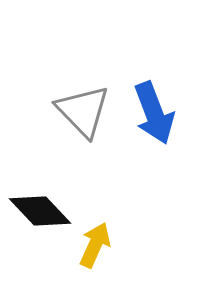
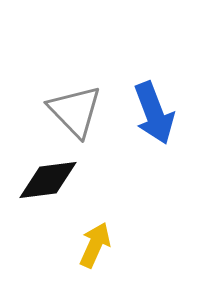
gray triangle: moved 8 px left
black diamond: moved 8 px right, 31 px up; rotated 54 degrees counterclockwise
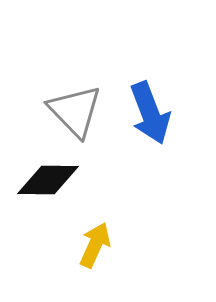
blue arrow: moved 4 px left
black diamond: rotated 8 degrees clockwise
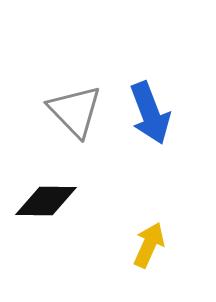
black diamond: moved 2 px left, 21 px down
yellow arrow: moved 54 px right
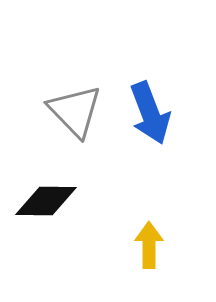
yellow arrow: rotated 24 degrees counterclockwise
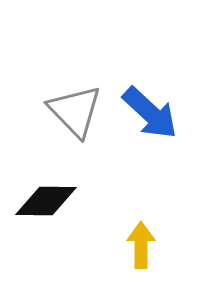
blue arrow: rotated 26 degrees counterclockwise
yellow arrow: moved 8 px left
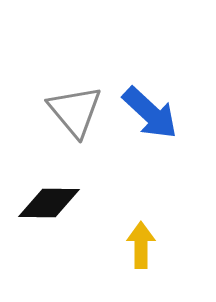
gray triangle: rotated 4 degrees clockwise
black diamond: moved 3 px right, 2 px down
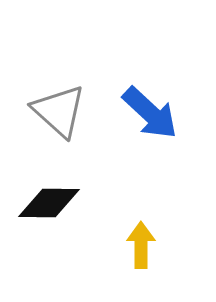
gray triangle: moved 16 px left; rotated 8 degrees counterclockwise
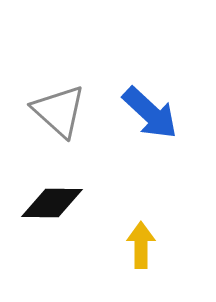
black diamond: moved 3 px right
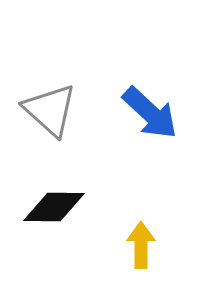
gray triangle: moved 9 px left, 1 px up
black diamond: moved 2 px right, 4 px down
